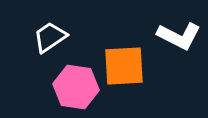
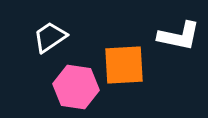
white L-shape: rotated 15 degrees counterclockwise
orange square: moved 1 px up
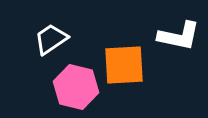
white trapezoid: moved 1 px right, 2 px down
pink hexagon: rotated 6 degrees clockwise
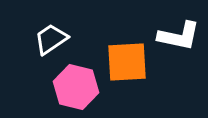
orange square: moved 3 px right, 3 px up
